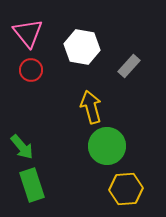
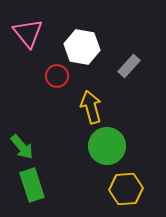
red circle: moved 26 px right, 6 px down
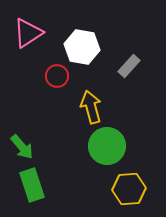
pink triangle: rotated 36 degrees clockwise
yellow hexagon: moved 3 px right
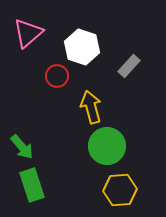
pink triangle: rotated 8 degrees counterclockwise
white hexagon: rotated 8 degrees clockwise
yellow hexagon: moved 9 px left, 1 px down
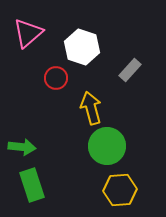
gray rectangle: moved 1 px right, 4 px down
red circle: moved 1 px left, 2 px down
yellow arrow: moved 1 px down
green arrow: rotated 44 degrees counterclockwise
